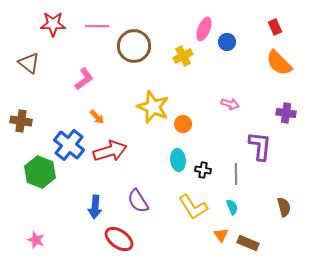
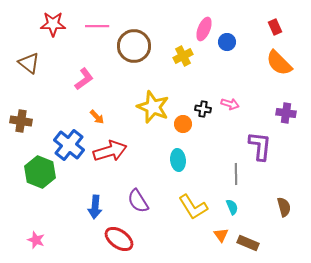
black cross: moved 61 px up
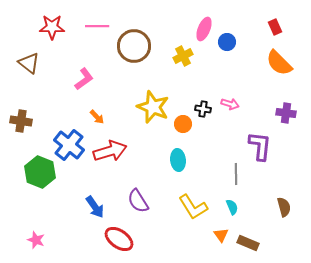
red star: moved 1 px left, 3 px down
blue arrow: rotated 40 degrees counterclockwise
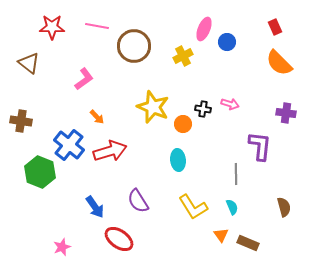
pink line: rotated 10 degrees clockwise
pink star: moved 26 px right, 7 px down; rotated 30 degrees clockwise
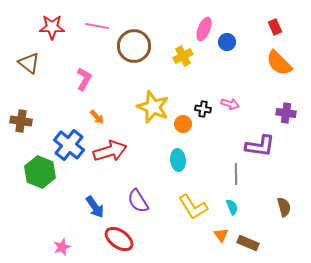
pink L-shape: rotated 25 degrees counterclockwise
purple L-shape: rotated 92 degrees clockwise
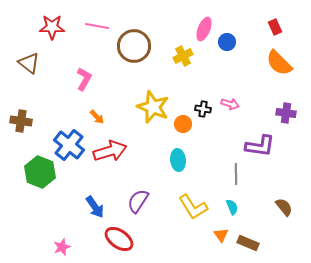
purple semicircle: rotated 65 degrees clockwise
brown semicircle: rotated 24 degrees counterclockwise
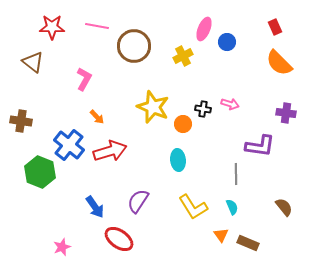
brown triangle: moved 4 px right, 1 px up
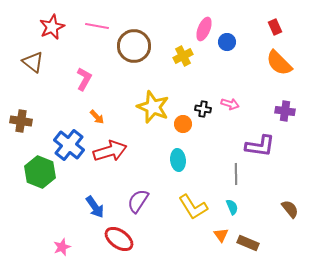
red star: rotated 25 degrees counterclockwise
purple cross: moved 1 px left, 2 px up
brown semicircle: moved 6 px right, 2 px down
